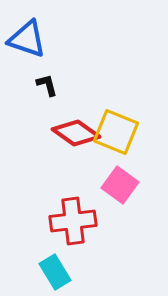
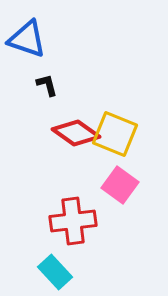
yellow square: moved 1 px left, 2 px down
cyan rectangle: rotated 12 degrees counterclockwise
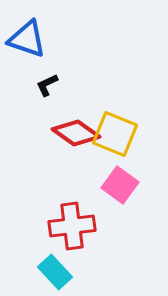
black L-shape: rotated 100 degrees counterclockwise
red cross: moved 1 px left, 5 px down
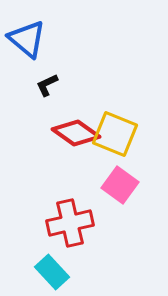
blue triangle: rotated 21 degrees clockwise
red cross: moved 2 px left, 3 px up; rotated 6 degrees counterclockwise
cyan rectangle: moved 3 px left
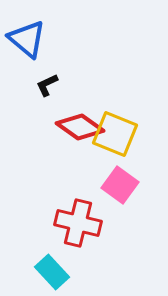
red diamond: moved 4 px right, 6 px up
red cross: moved 8 px right; rotated 27 degrees clockwise
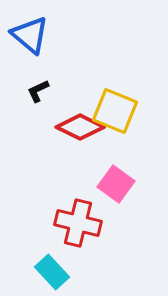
blue triangle: moved 3 px right, 4 px up
black L-shape: moved 9 px left, 6 px down
red diamond: rotated 9 degrees counterclockwise
yellow square: moved 23 px up
pink square: moved 4 px left, 1 px up
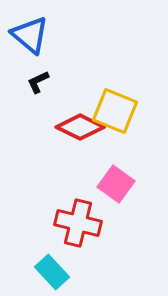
black L-shape: moved 9 px up
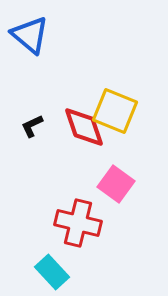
black L-shape: moved 6 px left, 44 px down
red diamond: moved 4 px right; rotated 45 degrees clockwise
